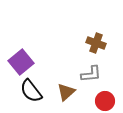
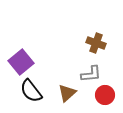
brown triangle: moved 1 px right, 1 px down
red circle: moved 6 px up
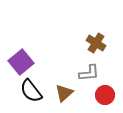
brown cross: rotated 12 degrees clockwise
gray L-shape: moved 2 px left, 1 px up
brown triangle: moved 3 px left
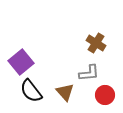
brown triangle: moved 1 px right, 1 px up; rotated 30 degrees counterclockwise
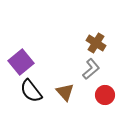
gray L-shape: moved 2 px right, 4 px up; rotated 35 degrees counterclockwise
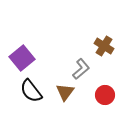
brown cross: moved 8 px right, 3 px down
purple square: moved 1 px right, 4 px up
gray L-shape: moved 10 px left
brown triangle: rotated 18 degrees clockwise
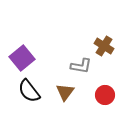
gray L-shape: moved 3 px up; rotated 50 degrees clockwise
black semicircle: moved 2 px left
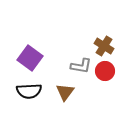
purple square: moved 8 px right; rotated 15 degrees counterclockwise
black semicircle: rotated 55 degrees counterclockwise
red circle: moved 24 px up
